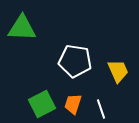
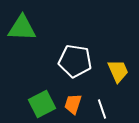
white line: moved 1 px right
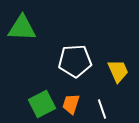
white pentagon: rotated 12 degrees counterclockwise
orange trapezoid: moved 2 px left
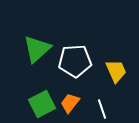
green triangle: moved 15 px right, 21 px down; rotated 44 degrees counterclockwise
yellow trapezoid: moved 2 px left
orange trapezoid: moved 1 px left, 1 px up; rotated 20 degrees clockwise
